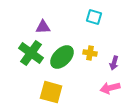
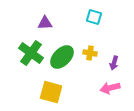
purple triangle: moved 2 px right, 4 px up
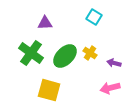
cyan square: rotated 14 degrees clockwise
yellow cross: rotated 24 degrees clockwise
green ellipse: moved 3 px right, 1 px up
purple arrow: rotated 88 degrees clockwise
yellow square: moved 2 px left, 2 px up
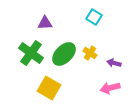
green ellipse: moved 1 px left, 2 px up
yellow square: moved 2 px up; rotated 15 degrees clockwise
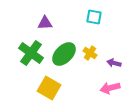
cyan square: rotated 21 degrees counterclockwise
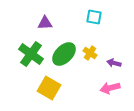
green cross: moved 1 px down
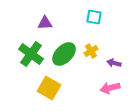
yellow cross: moved 1 px right, 2 px up; rotated 24 degrees clockwise
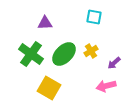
purple arrow: rotated 56 degrees counterclockwise
pink arrow: moved 4 px left, 2 px up
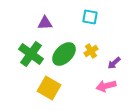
cyan square: moved 4 px left
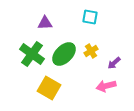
green cross: moved 1 px right
